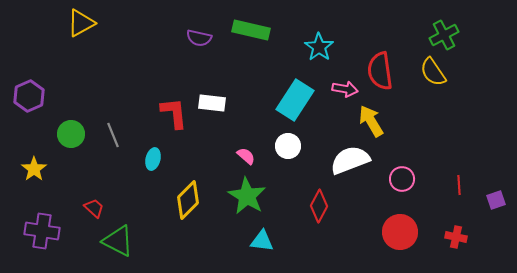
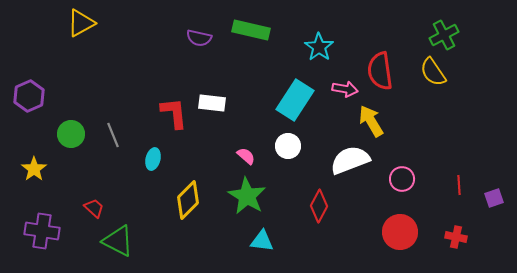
purple square: moved 2 px left, 2 px up
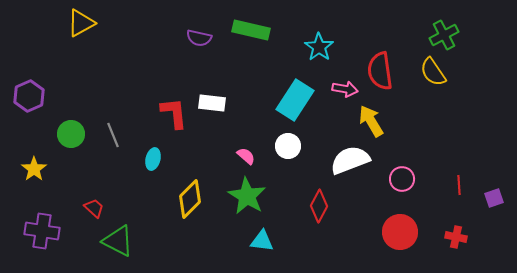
yellow diamond: moved 2 px right, 1 px up
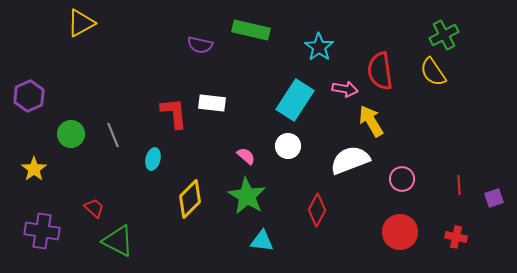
purple semicircle: moved 1 px right, 7 px down
red diamond: moved 2 px left, 4 px down
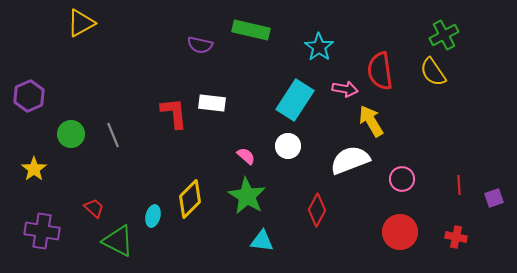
cyan ellipse: moved 57 px down
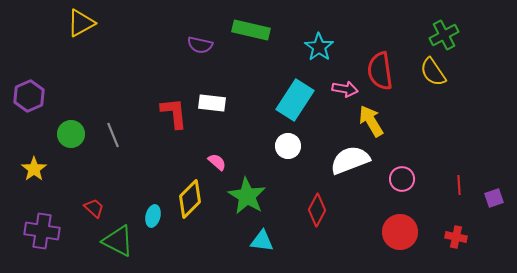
pink semicircle: moved 29 px left, 6 px down
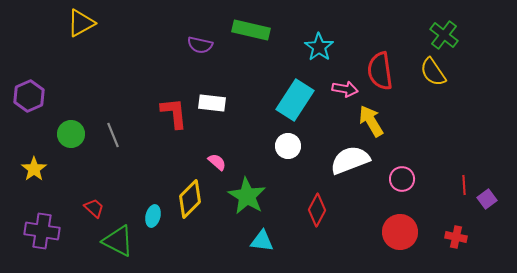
green cross: rotated 24 degrees counterclockwise
red line: moved 5 px right
purple square: moved 7 px left, 1 px down; rotated 18 degrees counterclockwise
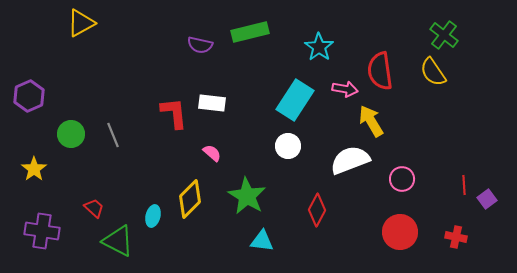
green rectangle: moved 1 px left, 2 px down; rotated 27 degrees counterclockwise
pink semicircle: moved 5 px left, 9 px up
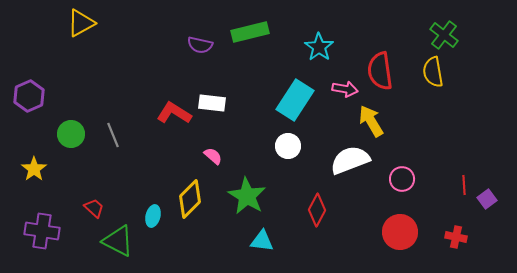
yellow semicircle: rotated 24 degrees clockwise
red L-shape: rotated 52 degrees counterclockwise
pink semicircle: moved 1 px right, 3 px down
